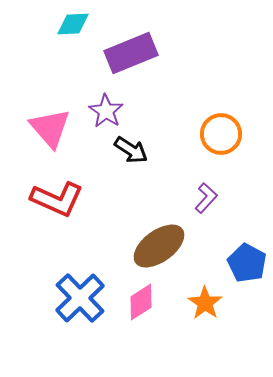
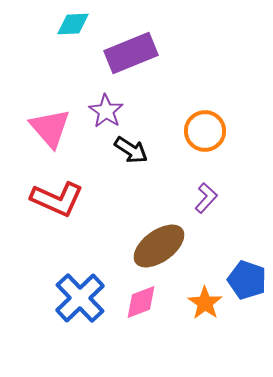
orange circle: moved 16 px left, 3 px up
blue pentagon: moved 17 px down; rotated 9 degrees counterclockwise
pink diamond: rotated 12 degrees clockwise
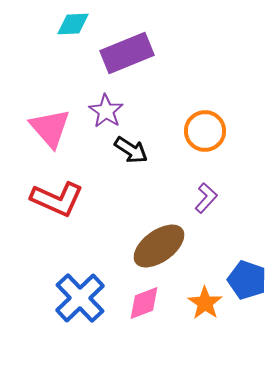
purple rectangle: moved 4 px left
pink diamond: moved 3 px right, 1 px down
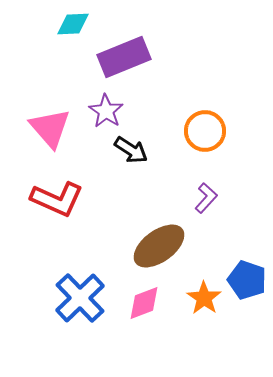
purple rectangle: moved 3 px left, 4 px down
orange star: moved 1 px left, 5 px up
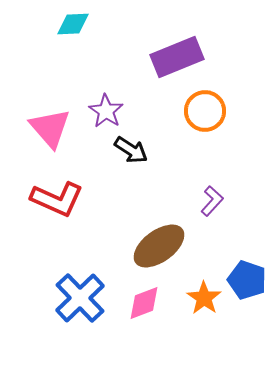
purple rectangle: moved 53 px right
orange circle: moved 20 px up
purple L-shape: moved 6 px right, 3 px down
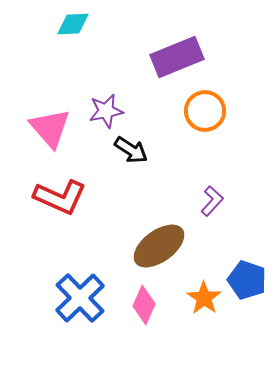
purple star: rotated 28 degrees clockwise
red L-shape: moved 3 px right, 2 px up
pink diamond: moved 2 px down; rotated 45 degrees counterclockwise
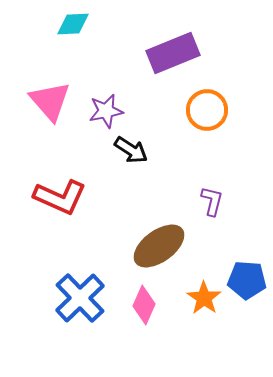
purple rectangle: moved 4 px left, 4 px up
orange circle: moved 2 px right, 1 px up
pink triangle: moved 27 px up
purple L-shape: rotated 28 degrees counterclockwise
blue pentagon: rotated 15 degrees counterclockwise
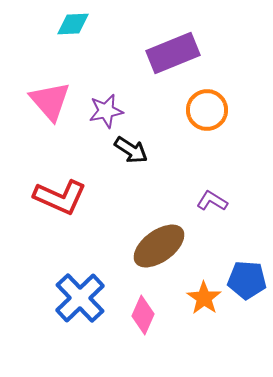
purple L-shape: rotated 72 degrees counterclockwise
pink diamond: moved 1 px left, 10 px down
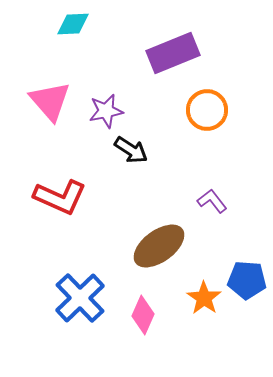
purple L-shape: rotated 20 degrees clockwise
